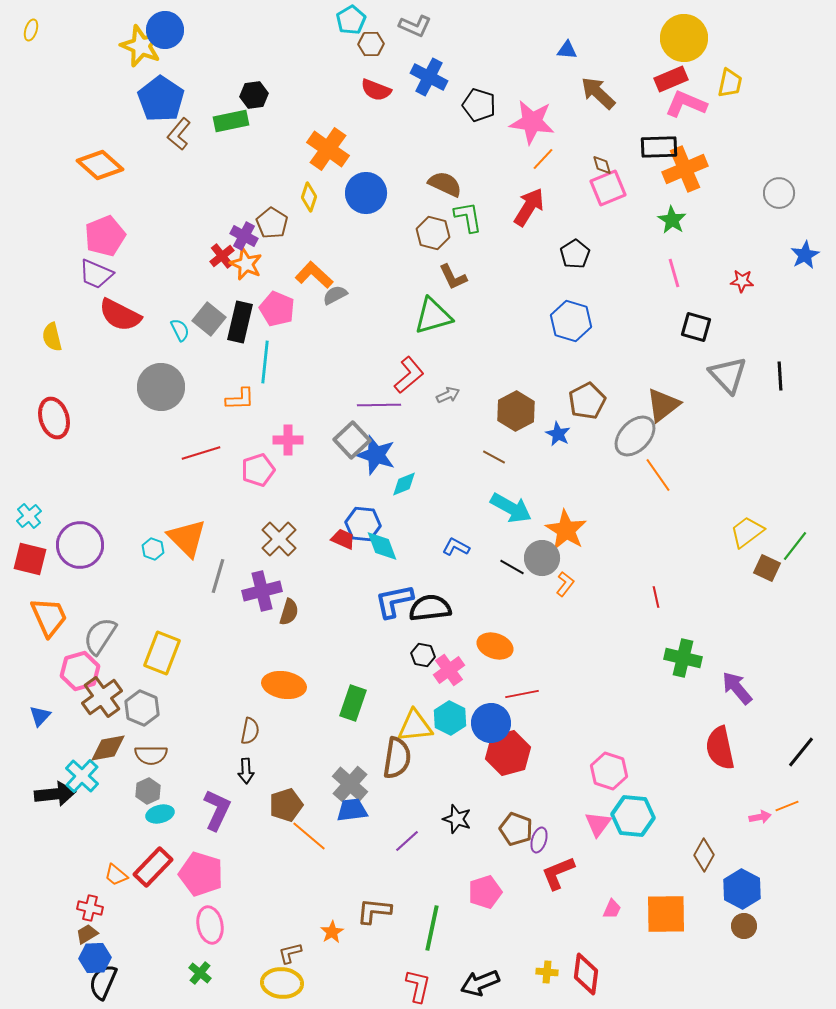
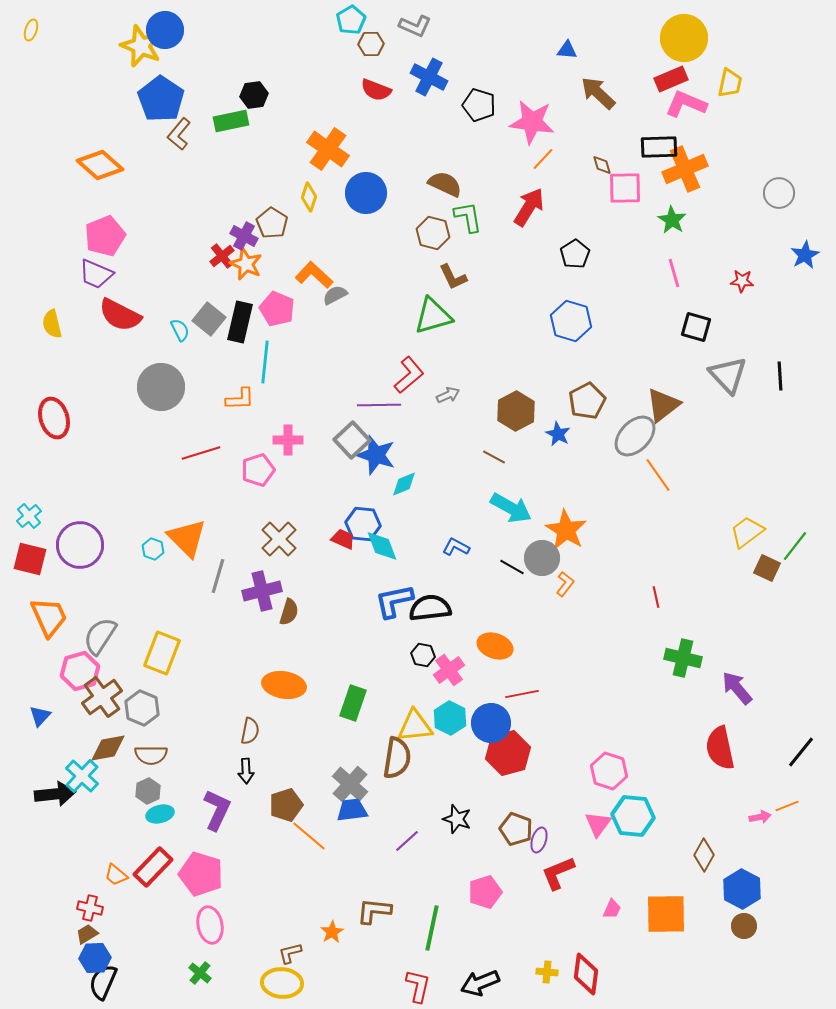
pink square at (608, 188): moved 17 px right; rotated 21 degrees clockwise
yellow semicircle at (52, 337): moved 13 px up
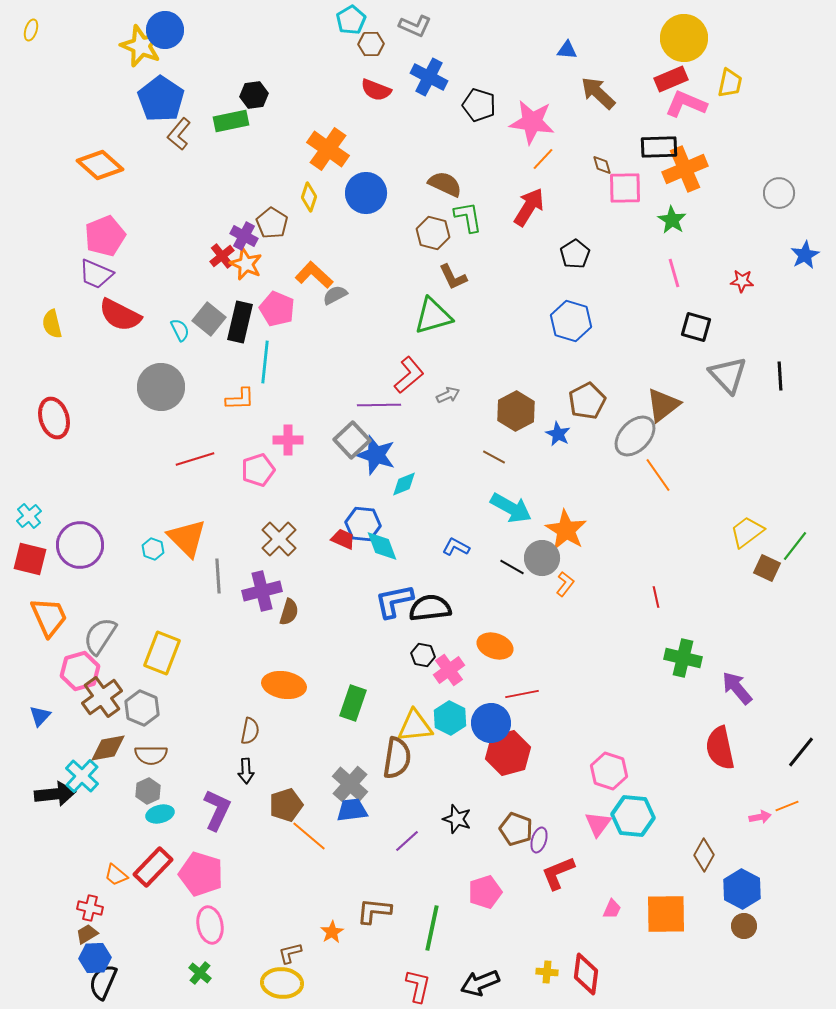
red line at (201, 453): moved 6 px left, 6 px down
gray line at (218, 576): rotated 20 degrees counterclockwise
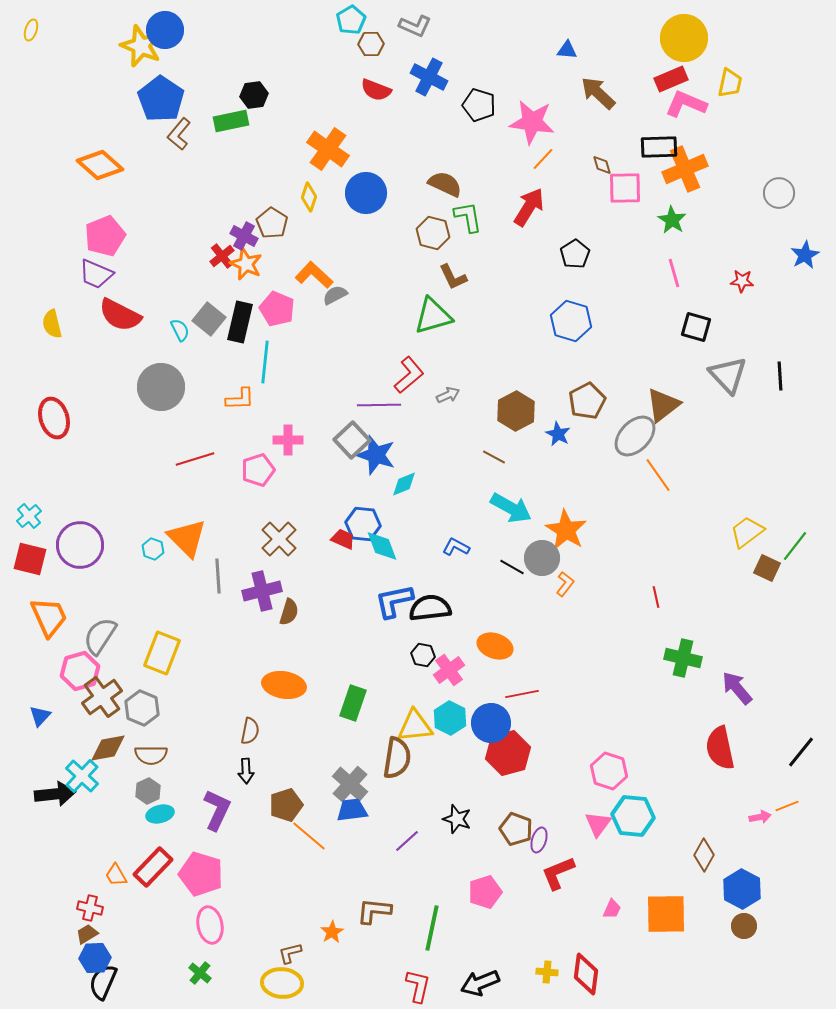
orange trapezoid at (116, 875): rotated 20 degrees clockwise
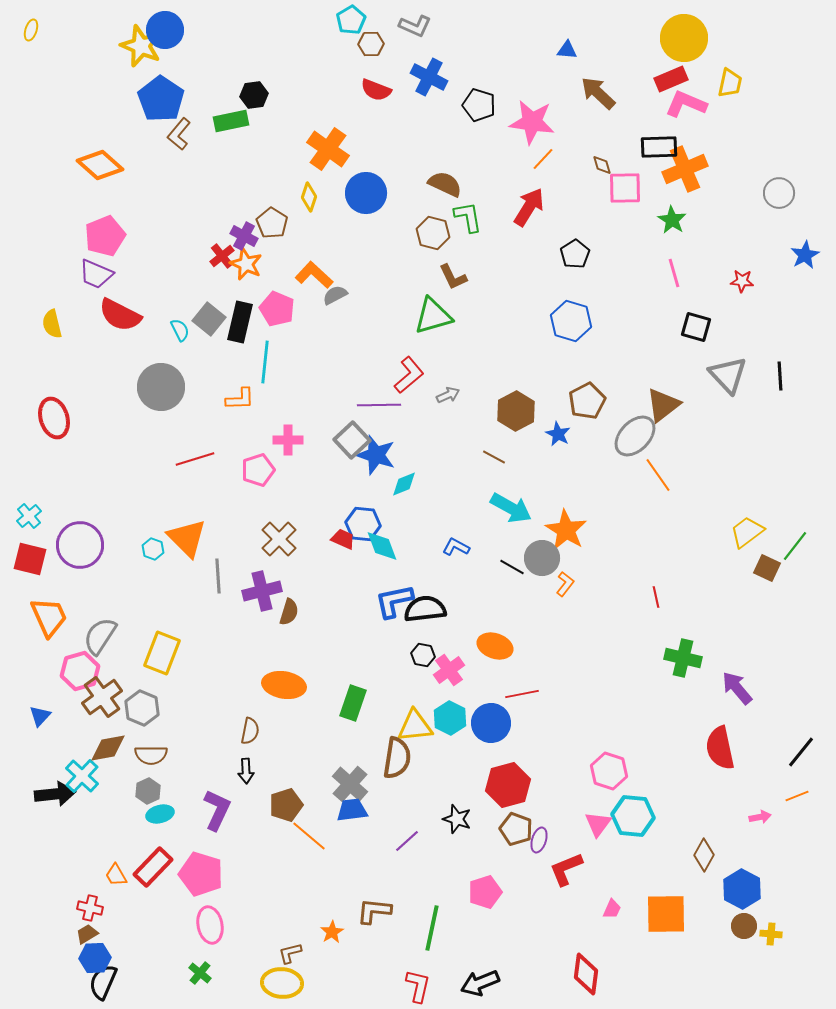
black semicircle at (430, 608): moved 5 px left, 1 px down
red hexagon at (508, 753): moved 32 px down
orange line at (787, 806): moved 10 px right, 10 px up
red L-shape at (558, 873): moved 8 px right, 4 px up
yellow cross at (547, 972): moved 224 px right, 38 px up
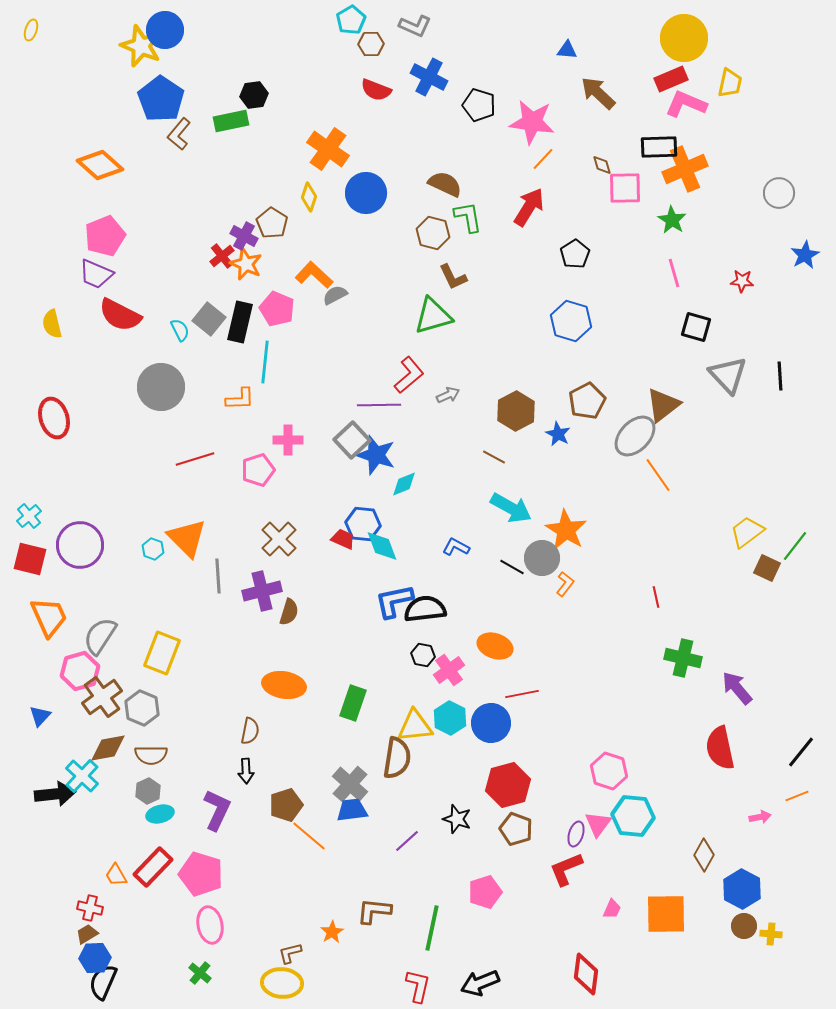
purple ellipse at (539, 840): moved 37 px right, 6 px up
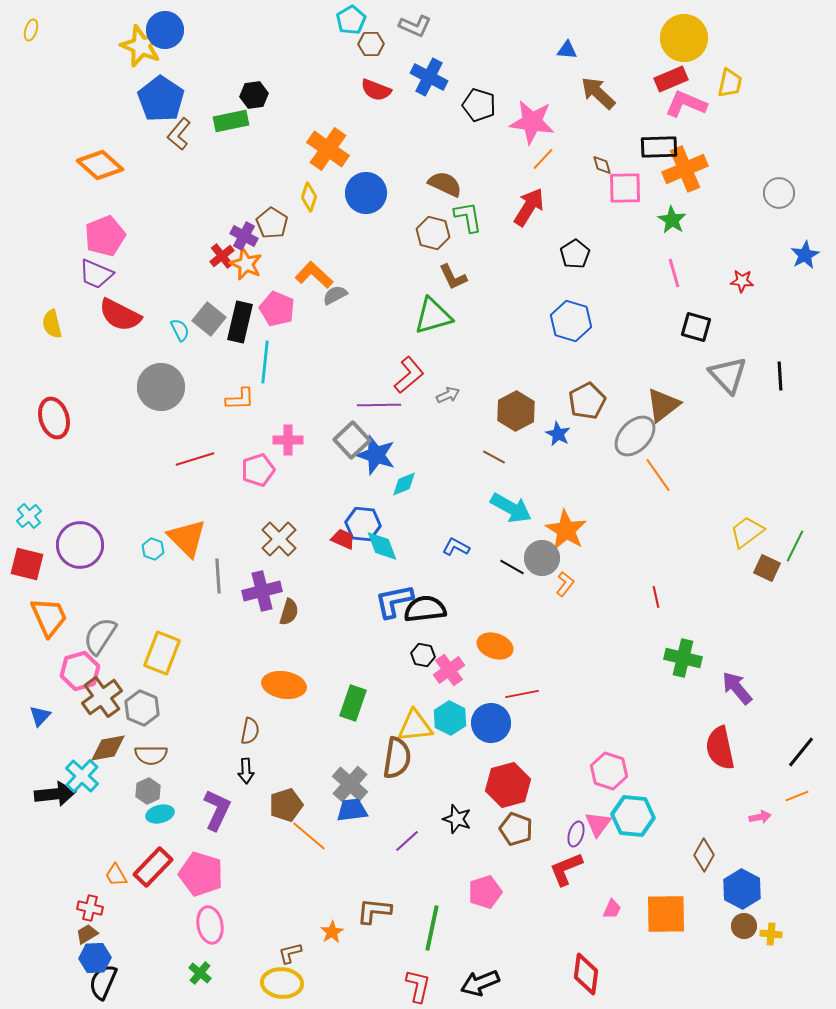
green line at (795, 546): rotated 12 degrees counterclockwise
red square at (30, 559): moved 3 px left, 5 px down
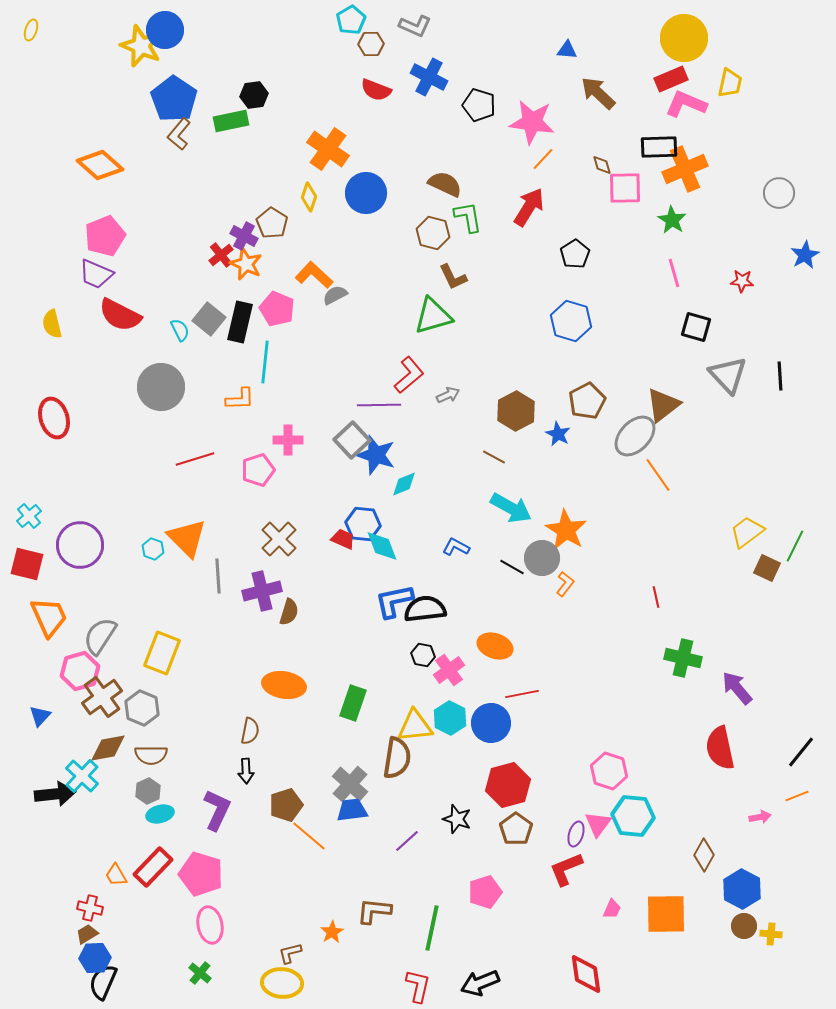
blue pentagon at (161, 99): moved 13 px right
red cross at (222, 256): moved 1 px left, 1 px up
brown pentagon at (516, 829): rotated 16 degrees clockwise
red diamond at (586, 974): rotated 15 degrees counterclockwise
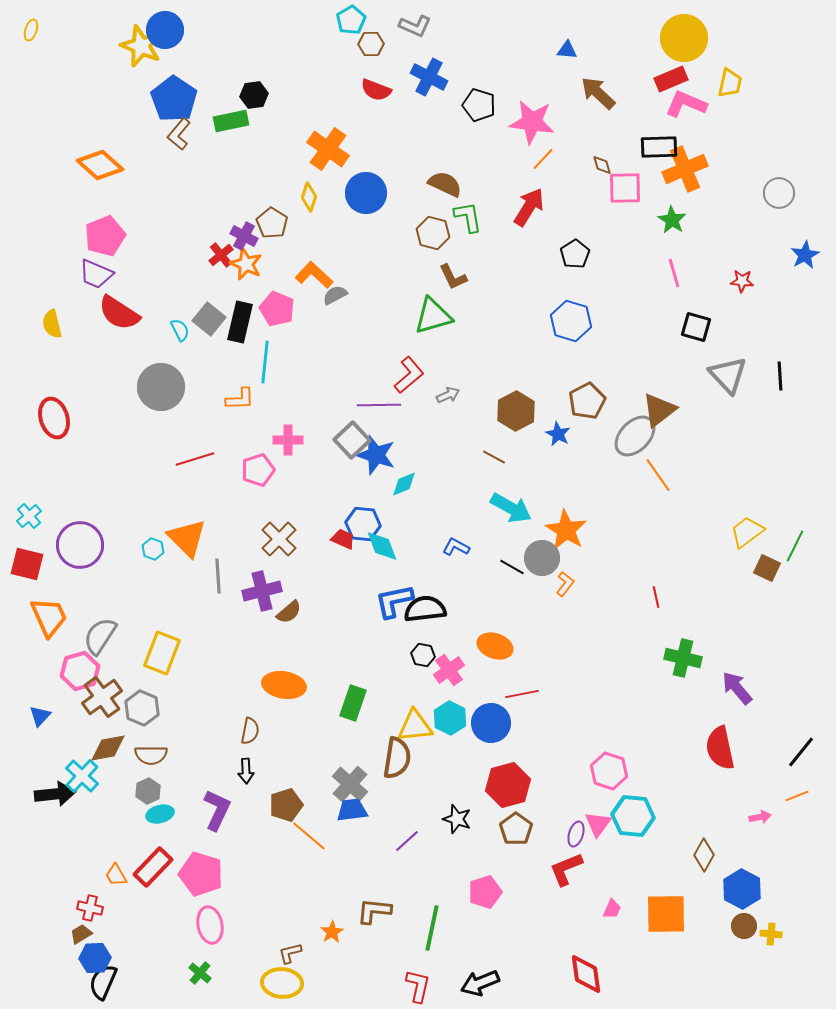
red semicircle at (120, 315): moved 1 px left, 2 px up; rotated 6 degrees clockwise
brown triangle at (663, 405): moved 4 px left, 5 px down
brown semicircle at (289, 612): rotated 32 degrees clockwise
brown trapezoid at (87, 934): moved 6 px left
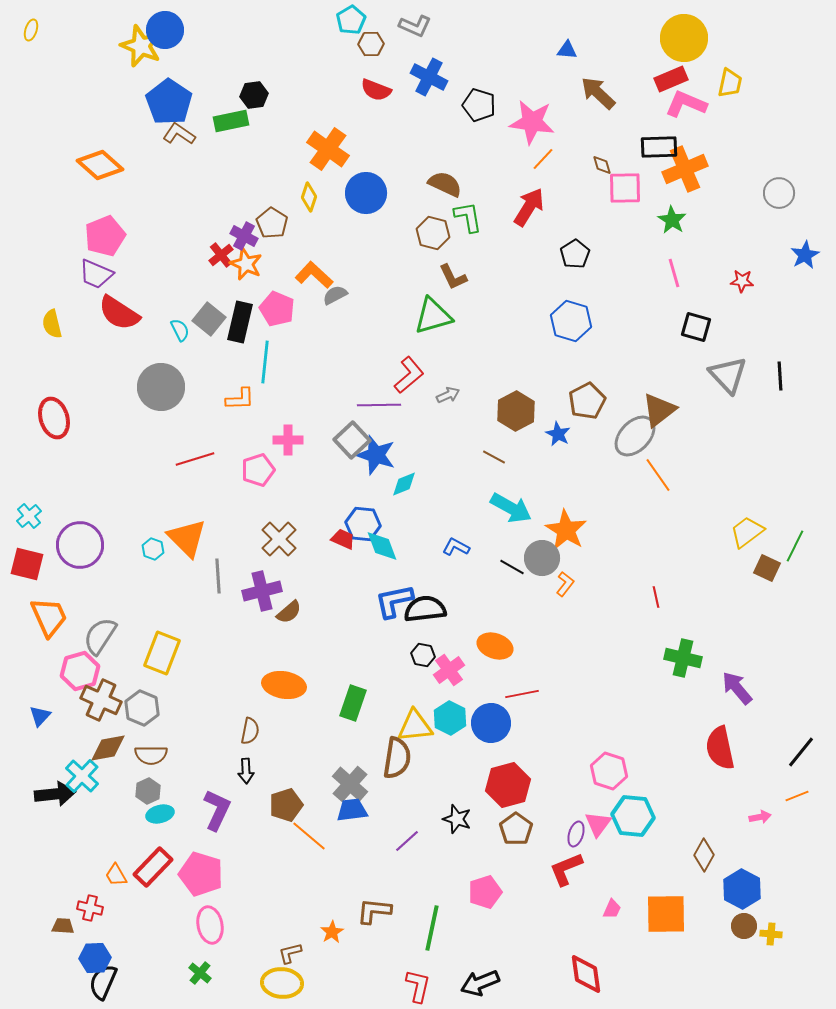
blue pentagon at (174, 99): moved 5 px left, 3 px down
brown L-shape at (179, 134): rotated 84 degrees clockwise
brown cross at (102, 697): moved 1 px left, 3 px down; rotated 30 degrees counterclockwise
brown trapezoid at (81, 934): moved 18 px left, 8 px up; rotated 35 degrees clockwise
